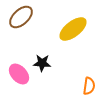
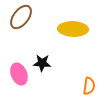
brown ellipse: rotated 10 degrees counterclockwise
yellow ellipse: rotated 40 degrees clockwise
pink ellipse: rotated 20 degrees clockwise
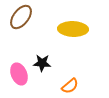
orange semicircle: moved 19 px left; rotated 42 degrees clockwise
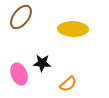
orange semicircle: moved 2 px left, 2 px up
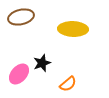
brown ellipse: rotated 40 degrees clockwise
black star: rotated 24 degrees counterclockwise
pink ellipse: rotated 65 degrees clockwise
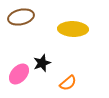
orange semicircle: moved 1 px up
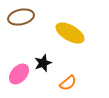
yellow ellipse: moved 3 px left, 4 px down; rotated 28 degrees clockwise
black star: moved 1 px right
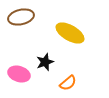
black star: moved 2 px right, 1 px up
pink ellipse: rotated 65 degrees clockwise
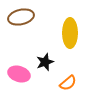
yellow ellipse: rotated 60 degrees clockwise
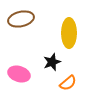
brown ellipse: moved 2 px down
yellow ellipse: moved 1 px left
black star: moved 7 px right
